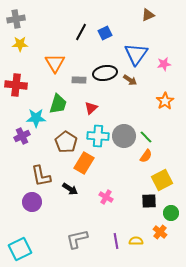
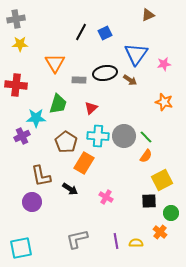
orange star: moved 1 px left, 1 px down; rotated 24 degrees counterclockwise
yellow semicircle: moved 2 px down
cyan square: moved 1 px right, 1 px up; rotated 15 degrees clockwise
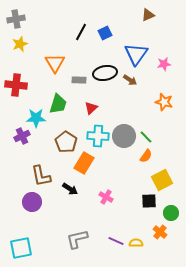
yellow star: rotated 21 degrees counterclockwise
purple line: rotated 56 degrees counterclockwise
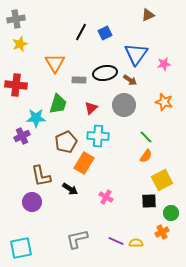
gray circle: moved 31 px up
brown pentagon: rotated 15 degrees clockwise
orange cross: moved 2 px right; rotated 24 degrees clockwise
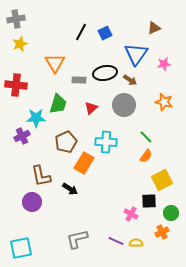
brown triangle: moved 6 px right, 13 px down
cyan cross: moved 8 px right, 6 px down
pink cross: moved 25 px right, 17 px down
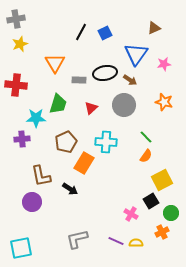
purple cross: moved 3 px down; rotated 21 degrees clockwise
black square: moved 2 px right; rotated 28 degrees counterclockwise
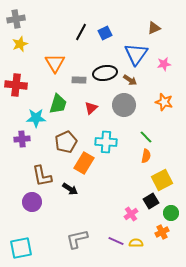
orange semicircle: rotated 24 degrees counterclockwise
brown L-shape: moved 1 px right
pink cross: rotated 24 degrees clockwise
